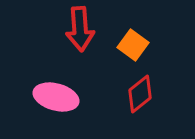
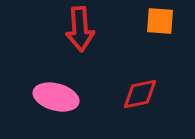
orange square: moved 27 px right, 24 px up; rotated 32 degrees counterclockwise
red diamond: rotated 27 degrees clockwise
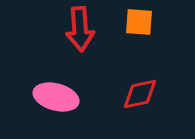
orange square: moved 21 px left, 1 px down
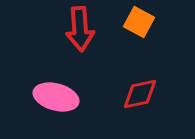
orange square: rotated 24 degrees clockwise
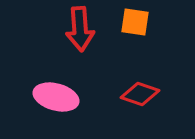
orange square: moved 4 px left; rotated 20 degrees counterclockwise
red diamond: rotated 30 degrees clockwise
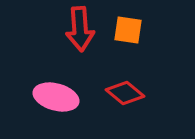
orange square: moved 7 px left, 8 px down
red diamond: moved 15 px left, 1 px up; rotated 21 degrees clockwise
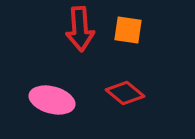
pink ellipse: moved 4 px left, 3 px down
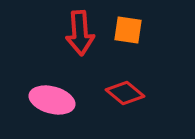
red arrow: moved 4 px down
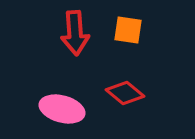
red arrow: moved 5 px left
pink ellipse: moved 10 px right, 9 px down
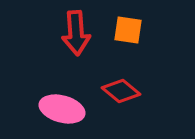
red arrow: moved 1 px right
red diamond: moved 4 px left, 2 px up
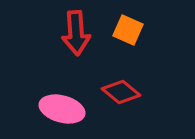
orange square: rotated 16 degrees clockwise
red diamond: moved 1 px down
